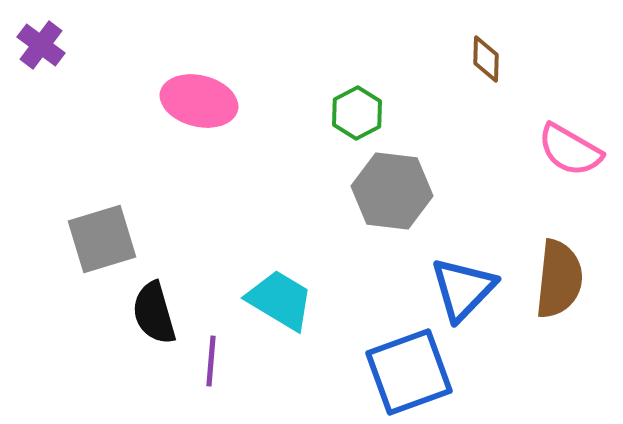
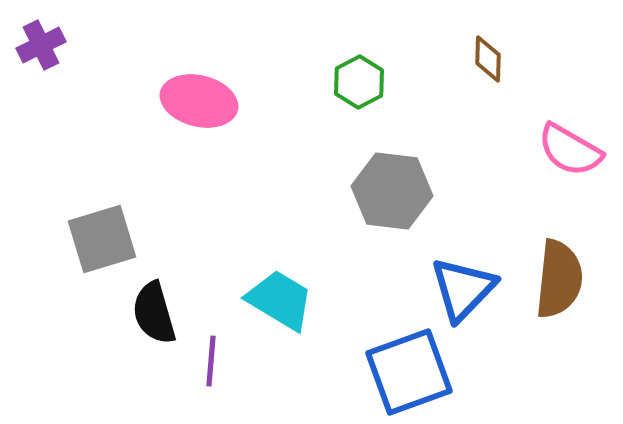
purple cross: rotated 27 degrees clockwise
brown diamond: moved 2 px right
green hexagon: moved 2 px right, 31 px up
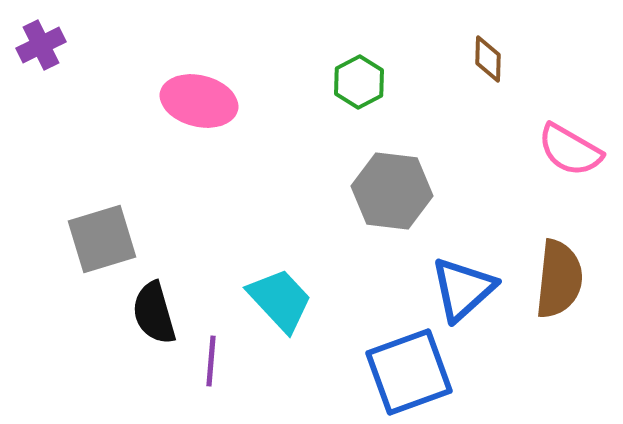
blue triangle: rotated 4 degrees clockwise
cyan trapezoid: rotated 16 degrees clockwise
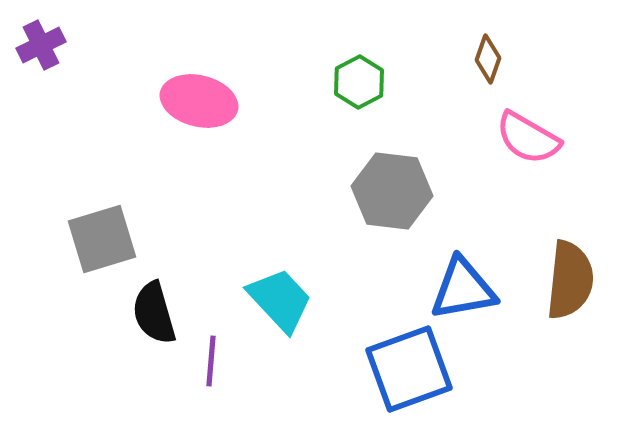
brown diamond: rotated 18 degrees clockwise
pink semicircle: moved 42 px left, 12 px up
brown semicircle: moved 11 px right, 1 px down
blue triangle: rotated 32 degrees clockwise
blue square: moved 3 px up
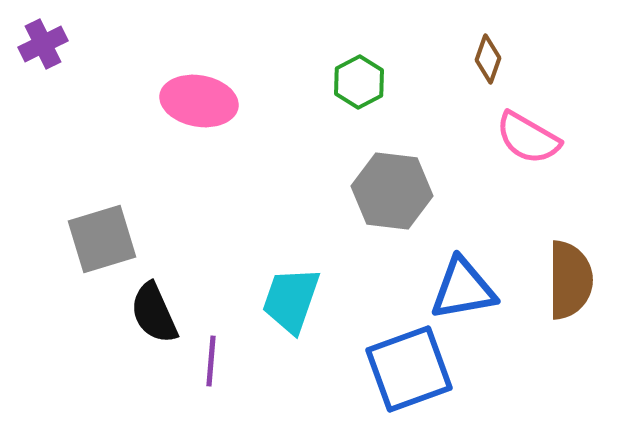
purple cross: moved 2 px right, 1 px up
pink ellipse: rotated 4 degrees counterclockwise
brown semicircle: rotated 6 degrees counterclockwise
cyan trapezoid: moved 11 px right; rotated 118 degrees counterclockwise
black semicircle: rotated 8 degrees counterclockwise
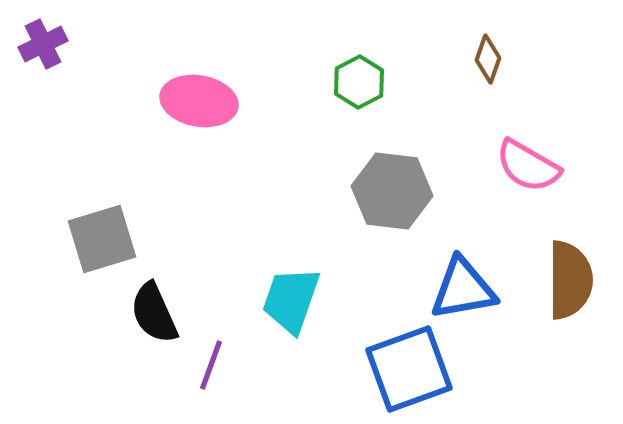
pink semicircle: moved 28 px down
purple line: moved 4 px down; rotated 15 degrees clockwise
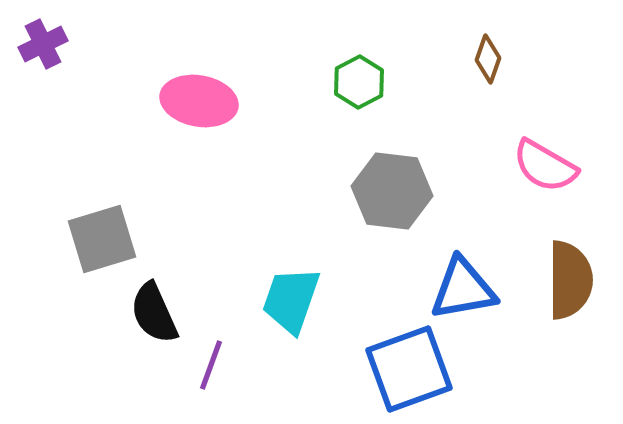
pink semicircle: moved 17 px right
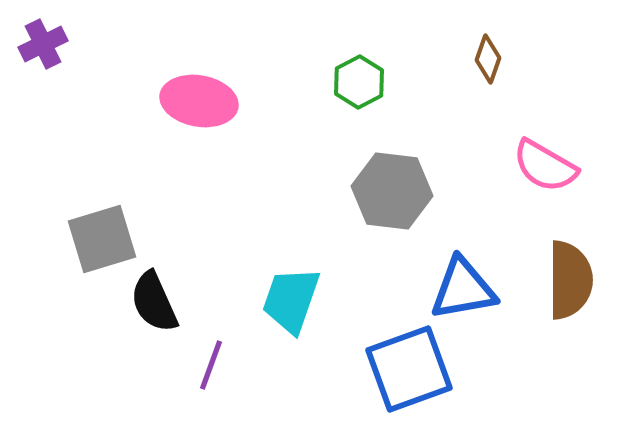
black semicircle: moved 11 px up
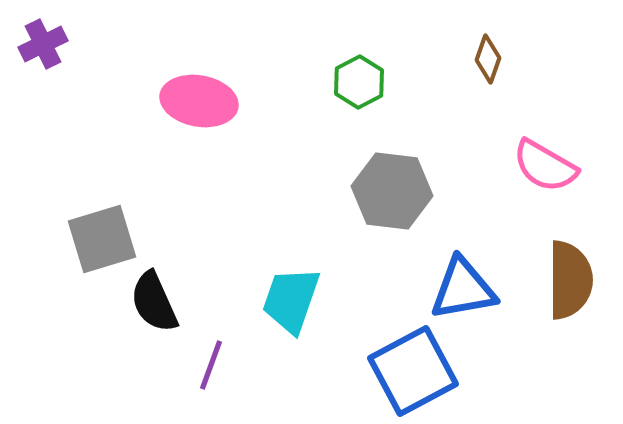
blue square: moved 4 px right, 2 px down; rotated 8 degrees counterclockwise
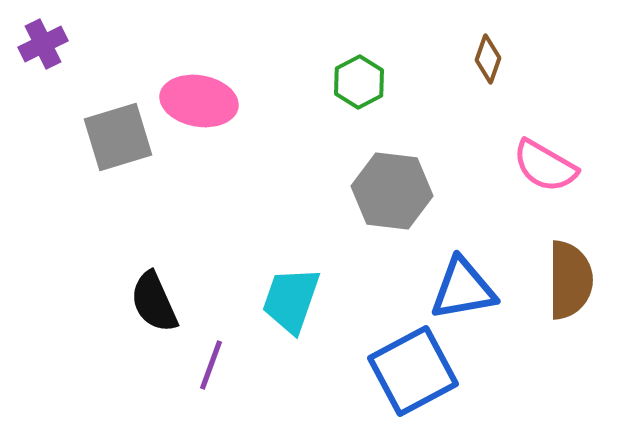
gray square: moved 16 px right, 102 px up
